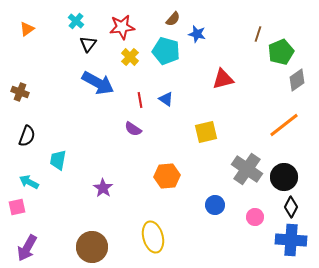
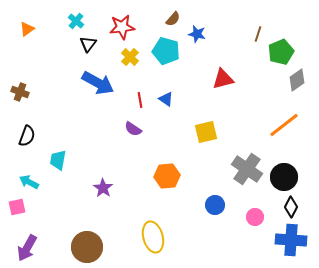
brown circle: moved 5 px left
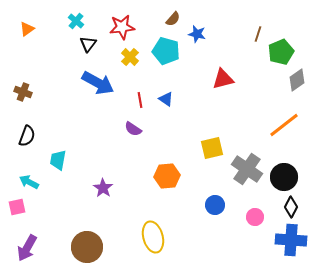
brown cross: moved 3 px right
yellow square: moved 6 px right, 16 px down
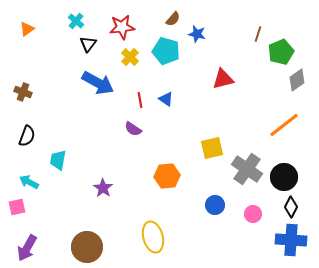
pink circle: moved 2 px left, 3 px up
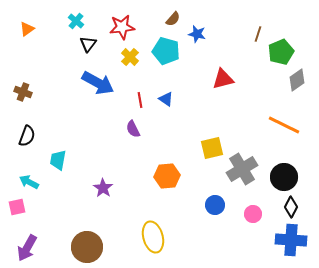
orange line: rotated 64 degrees clockwise
purple semicircle: rotated 30 degrees clockwise
gray cross: moved 5 px left; rotated 24 degrees clockwise
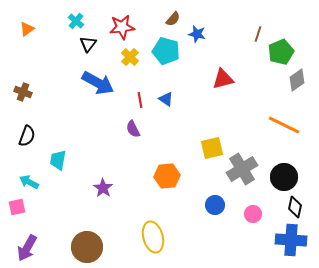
black diamond: moved 4 px right; rotated 15 degrees counterclockwise
